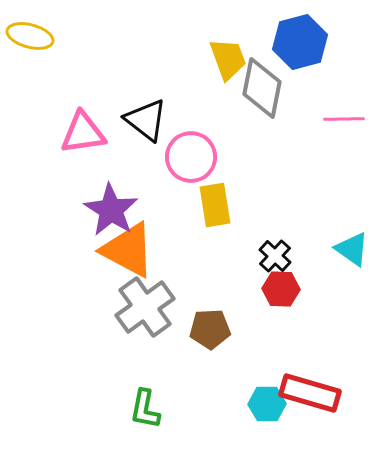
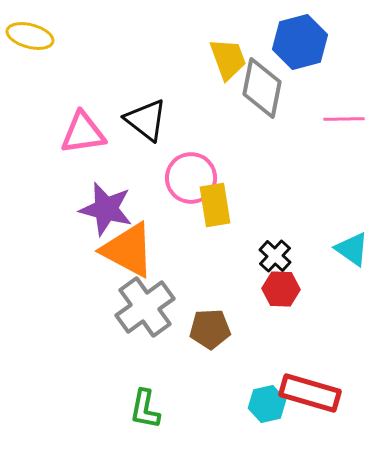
pink circle: moved 21 px down
purple star: moved 5 px left, 1 px up; rotated 18 degrees counterclockwise
cyan hexagon: rotated 12 degrees counterclockwise
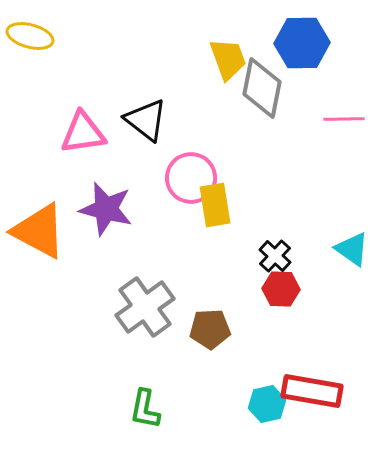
blue hexagon: moved 2 px right, 1 px down; rotated 14 degrees clockwise
orange triangle: moved 89 px left, 19 px up
red rectangle: moved 2 px right, 2 px up; rotated 6 degrees counterclockwise
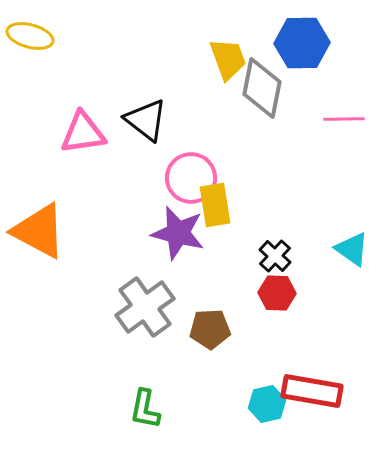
purple star: moved 72 px right, 24 px down
red hexagon: moved 4 px left, 4 px down
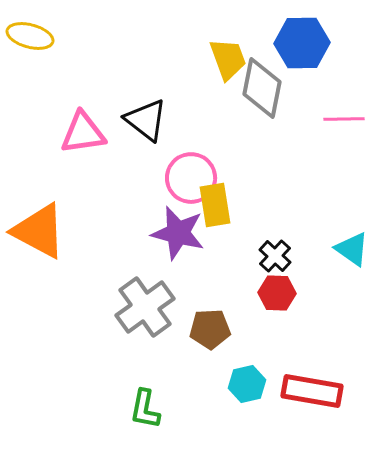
cyan hexagon: moved 20 px left, 20 px up
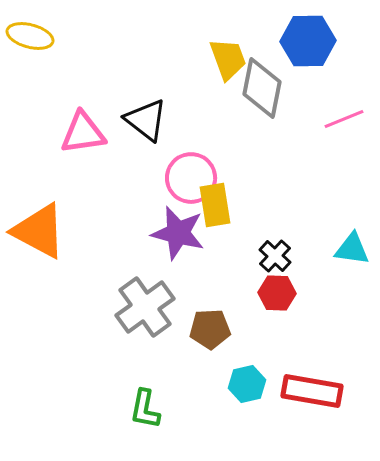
blue hexagon: moved 6 px right, 2 px up
pink line: rotated 21 degrees counterclockwise
cyan triangle: rotated 27 degrees counterclockwise
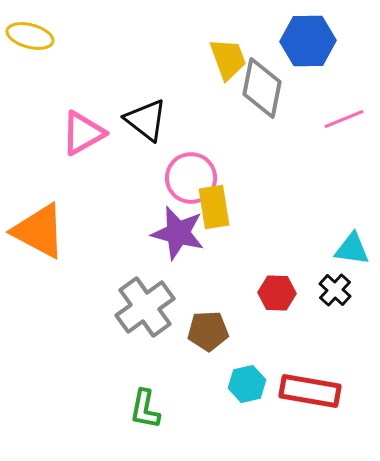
pink triangle: rotated 21 degrees counterclockwise
yellow rectangle: moved 1 px left, 2 px down
black cross: moved 60 px right, 34 px down
brown pentagon: moved 2 px left, 2 px down
red rectangle: moved 2 px left
